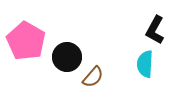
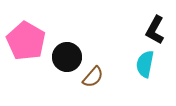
cyan semicircle: rotated 8 degrees clockwise
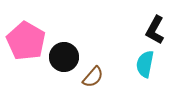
black circle: moved 3 px left
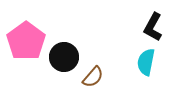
black L-shape: moved 2 px left, 3 px up
pink pentagon: rotated 6 degrees clockwise
cyan semicircle: moved 1 px right, 2 px up
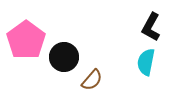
black L-shape: moved 2 px left
pink pentagon: moved 1 px up
brown semicircle: moved 1 px left, 3 px down
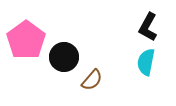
black L-shape: moved 3 px left
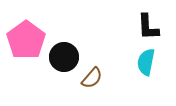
black L-shape: rotated 32 degrees counterclockwise
brown semicircle: moved 2 px up
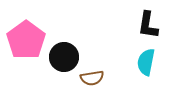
black L-shape: moved 2 px up; rotated 12 degrees clockwise
brown semicircle: rotated 40 degrees clockwise
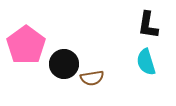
pink pentagon: moved 5 px down
black circle: moved 7 px down
cyan semicircle: rotated 28 degrees counterclockwise
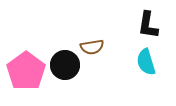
pink pentagon: moved 26 px down
black circle: moved 1 px right, 1 px down
brown semicircle: moved 31 px up
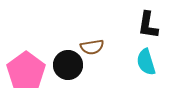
black circle: moved 3 px right
